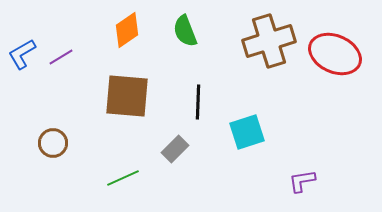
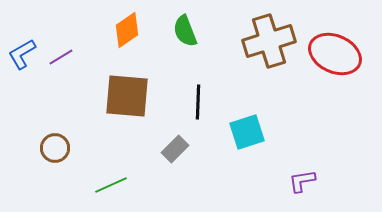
brown circle: moved 2 px right, 5 px down
green line: moved 12 px left, 7 px down
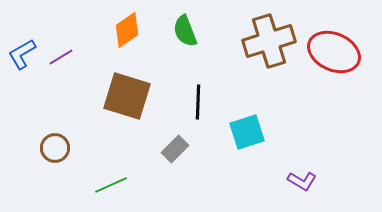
red ellipse: moved 1 px left, 2 px up
brown square: rotated 12 degrees clockwise
purple L-shape: rotated 140 degrees counterclockwise
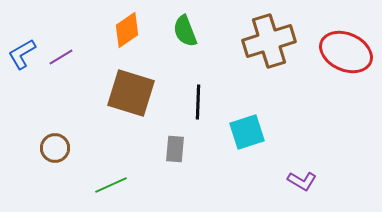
red ellipse: moved 12 px right
brown square: moved 4 px right, 3 px up
gray rectangle: rotated 40 degrees counterclockwise
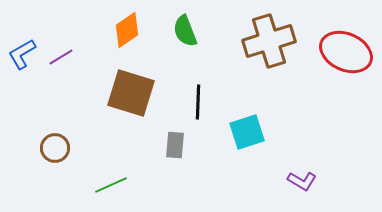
gray rectangle: moved 4 px up
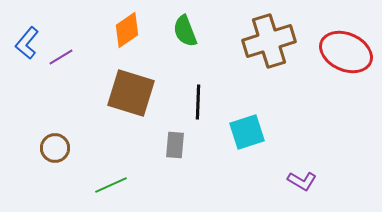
blue L-shape: moved 5 px right, 11 px up; rotated 20 degrees counterclockwise
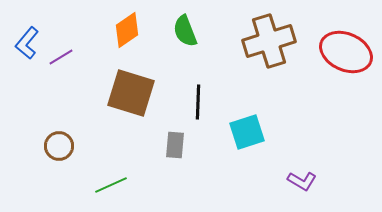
brown circle: moved 4 px right, 2 px up
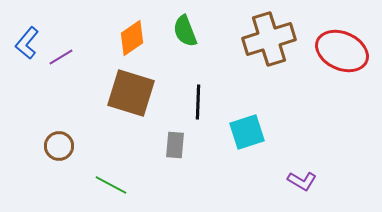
orange diamond: moved 5 px right, 8 px down
brown cross: moved 2 px up
red ellipse: moved 4 px left, 1 px up
green line: rotated 52 degrees clockwise
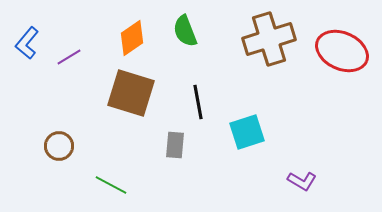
purple line: moved 8 px right
black line: rotated 12 degrees counterclockwise
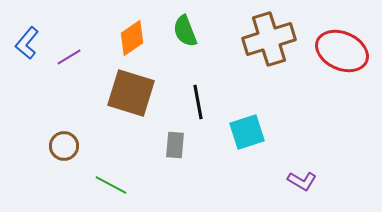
brown circle: moved 5 px right
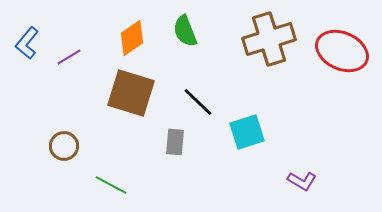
black line: rotated 36 degrees counterclockwise
gray rectangle: moved 3 px up
